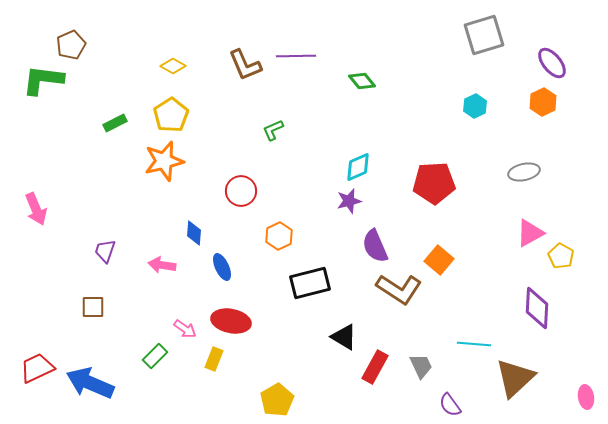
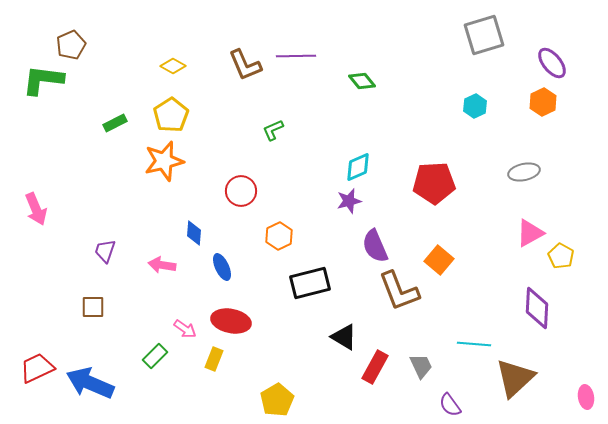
brown L-shape at (399, 289): moved 2 px down; rotated 36 degrees clockwise
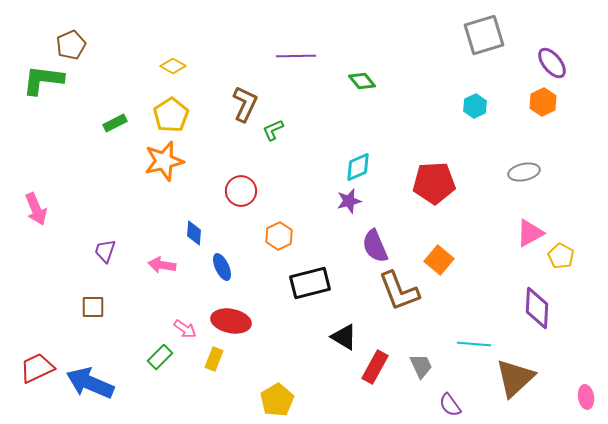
brown L-shape at (245, 65): moved 39 px down; rotated 132 degrees counterclockwise
green rectangle at (155, 356): moved 5 px right, 1 px down
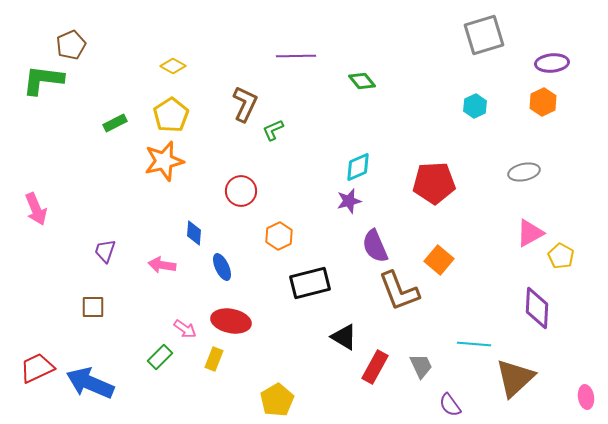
purple ellipse at (552, 63): rotated 56 degrees counterclockwise
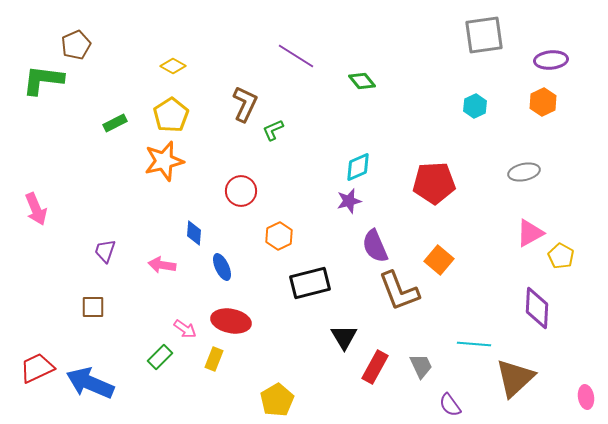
gray square at (484, 35): rotated 9 degrees clockwise
brown pentagon at (71, 45): moved 5 px right
purple line at (296, 56): rotated 33 degrees clockwise
purple ellipse at (552, 63): moved 1 px left, 3 px up
black triangle at (344, 337): rotated 28 degrees clockwise
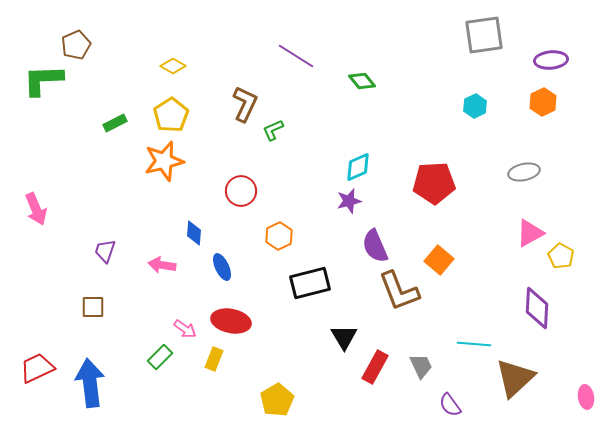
green L-shape at (43, 80): rotated 9 degrees counterclockwise
blue arrow at (90, 383): rotated 60 degrees clockwise
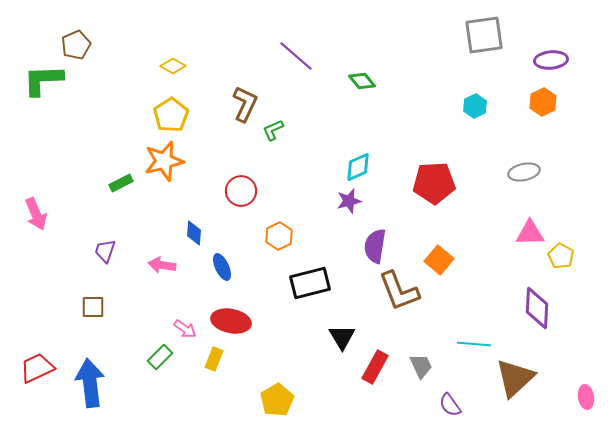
purple line at (296, 56): rotated 9 degrees clockwise
green rectangle at (115, 123): moved 6 px right, 60 px down
pink arrow at (36, 209): moved 5 px down
pink triangle at (530, 233): rotated 28 degrees clockwise
purple semicircle at (375, 246): rotated 32 degrees clockwise
black triangle at (344, 337): moved 2 px left
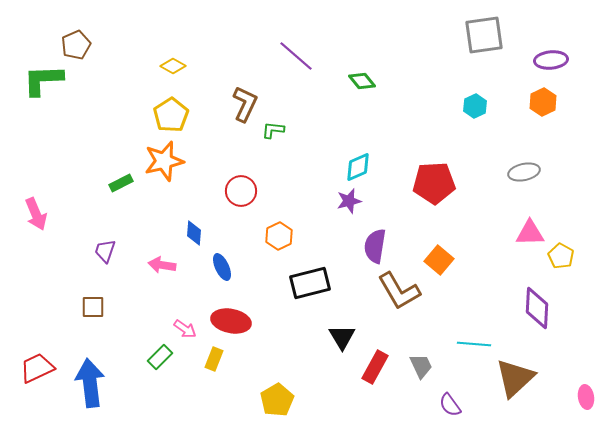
green L-shape at (273, 130): rotated 30 degrees clockwise
brown L-shape at (399, 291): rotated 9 degrees counterclockwise
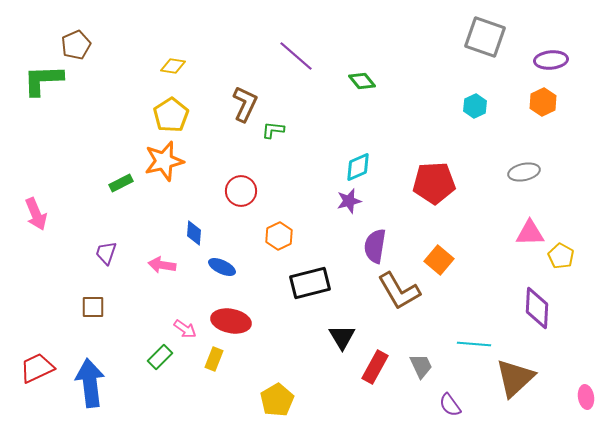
gray square at (484, 35): moved 1 px right, 2 px down; rotated 27 degrees clockwise
yellow diamond at (173, 66): rotated 20 degrees counterclockwise
purple trapezoid at (105, 251): moved 1 px right, 2 px down
blue ellipse at (222, 267): rotated 40 degrees counterclockwise
